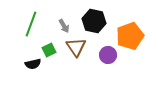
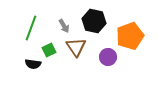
green line: moved 4 px down
purple circle: moved 2 px down
black semicircle: rotated 21 degrees clockwise
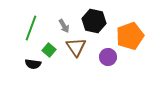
green square: rotated 24 degrees counterclockwise
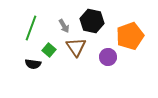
black hexagon: moved 2 px left
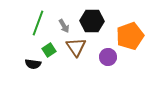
black hexagon: rotated 10 degrees counterclockwise
green line: moved 7 px right, 5 px up
green square: rotated 16 degrees clockwise
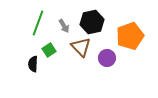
black hexagon: moved 1 px down; rotated 15 degrees counterclockwise
brown triangle: moved 5 px right; rotated 10 degrees counterclockwise
purple circle: moved 1 px left, 1 px down
black semicircle: rotated 84 degrees clockwise
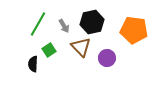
green line: moved 1 px down; rotated 10 degrees clockwise
orange pentagon: moved 4 px right, 6 px up; rotated 28 degrees clockwise
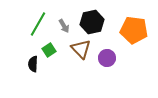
brown triangle: moved 2 px down
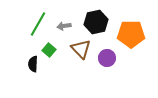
black hexagon: moved 4 px right
gray arrow: rotated 112 degrees clockwise
orange pentagon: moved 3 px left, 4 px down; rotated 8 degrees counterclockwise
green square: rotated 16 degrees counterclockwise
